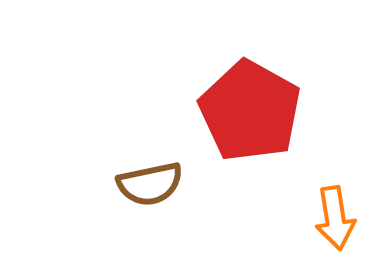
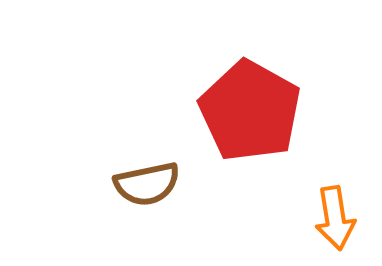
brown semicircle: moved 3 px left
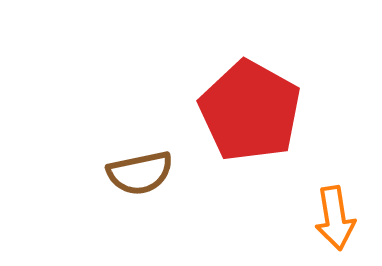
brown semicircle: moved 7 px left, 11 px up
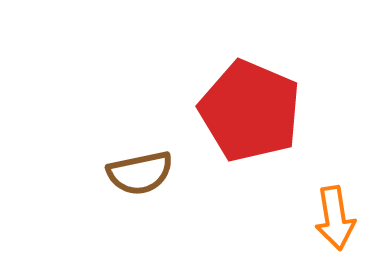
red pentagon: rotated 6 degrees counterclockwise
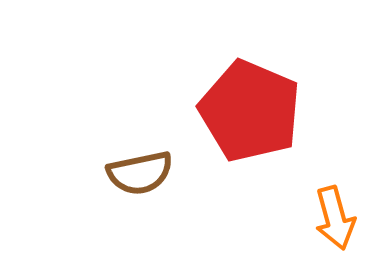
orange arrow: rotated 6 degrees counterclockwise
